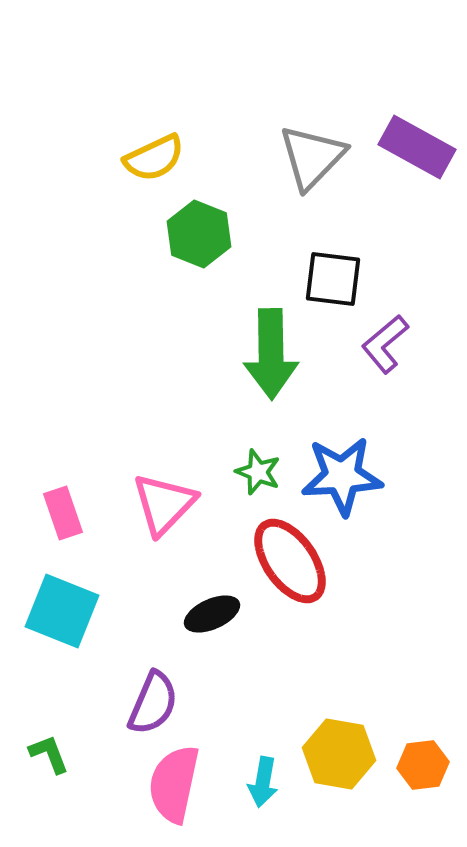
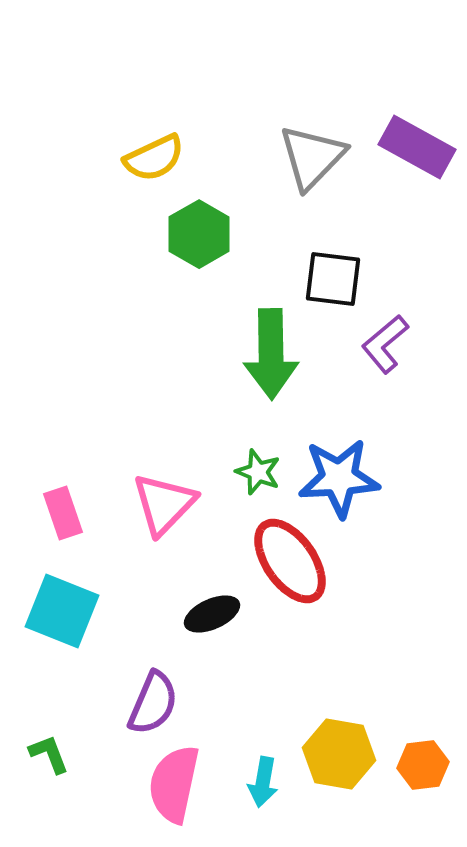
green hexagon: rotated 8 degrees clockwise
blue star: moved 3 px left, 2 px down
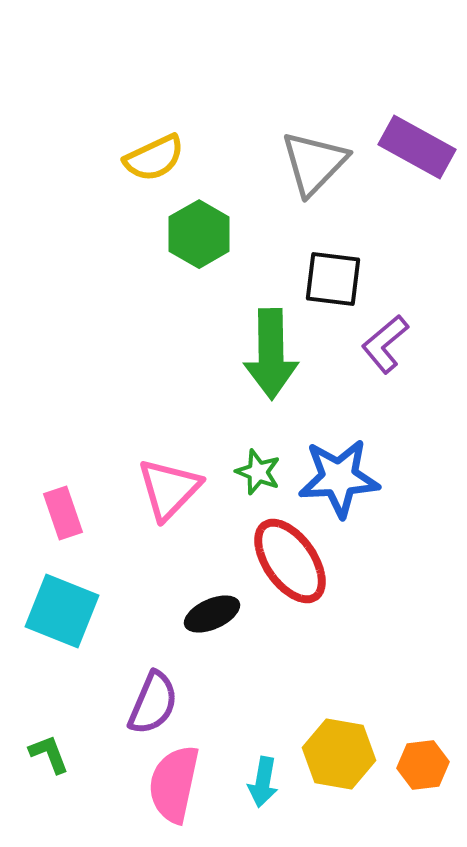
gray triangle: moved 2 px right, 6 px down
pink triangle: moved 5 px right, 15 px up
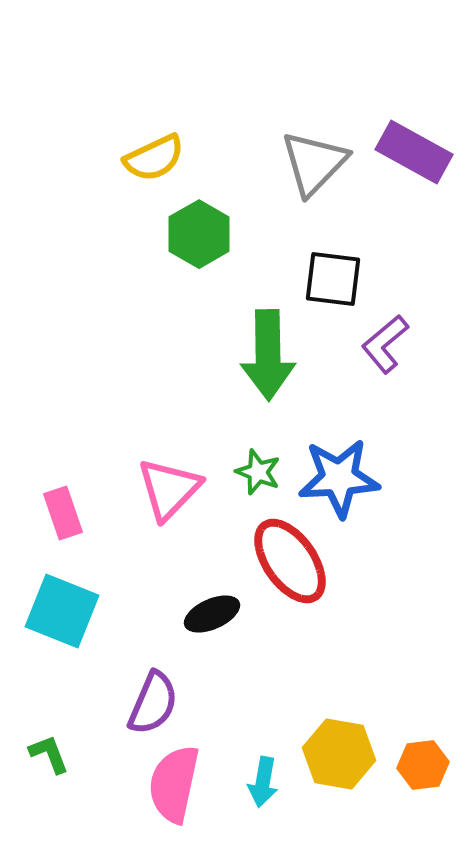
purple rectangle: moved 3 px left, 5 px down
green arrow: moved 3 px left, 1 px down
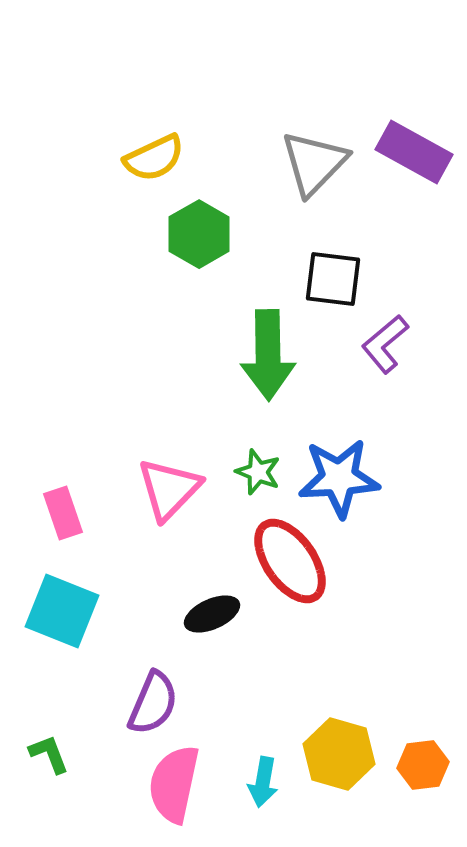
yellow hexagon: rotated 6 degrees clockwise
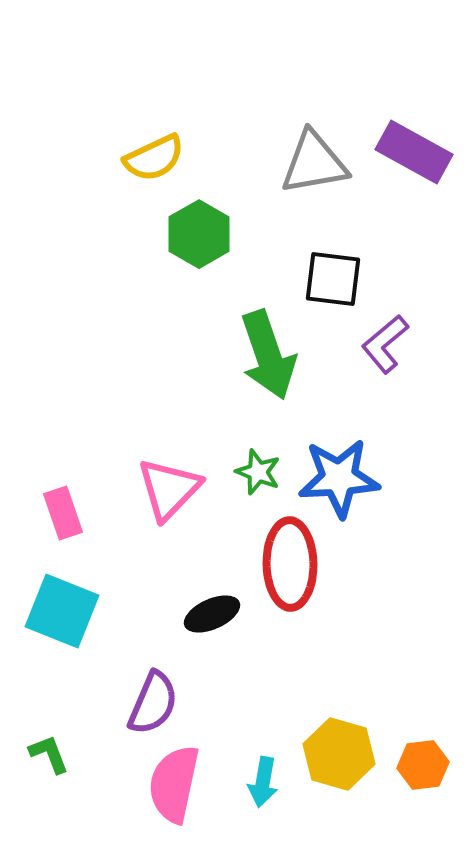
gray triangle: rotated 36 degrees clockwise
green arrow: rotated 18 degrees counterclockwise
red ellipse: moved 3 px down; rotated 34 degrees clockwise
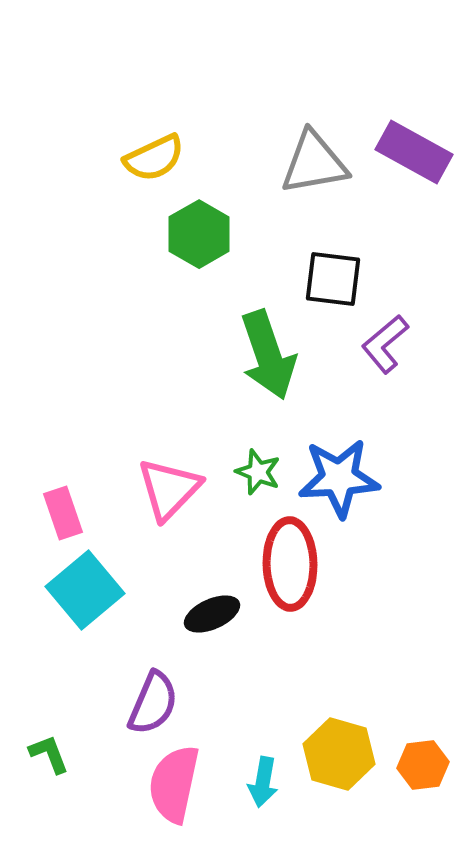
cyan square: moved 23 px right, 21 px up; rotated 28 degrees clockwise
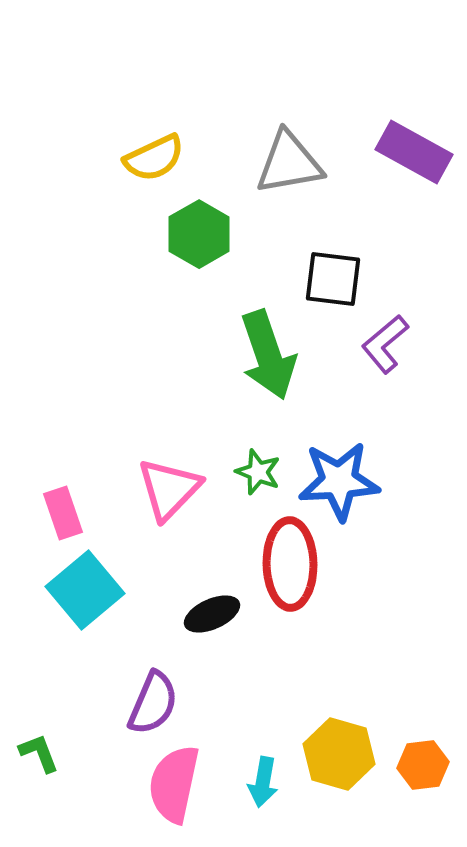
gray triangle: moved 25 px left
blue star: moved 3 px down
green L-shape: moved 10 px left, 1 px up
